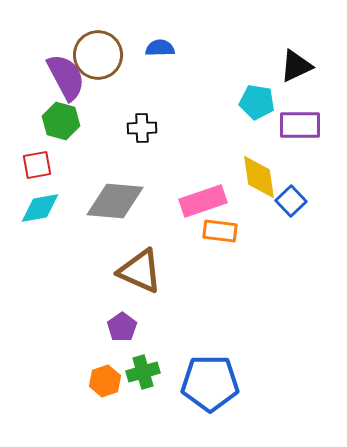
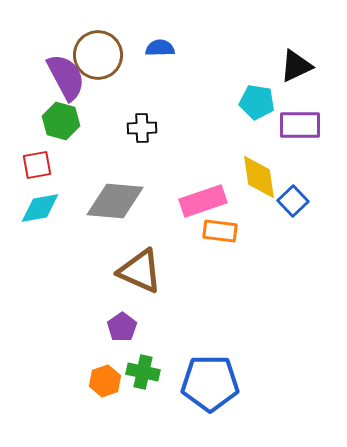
blue square: moved 2 px right
green cross: rotated 28 degrees clockwise
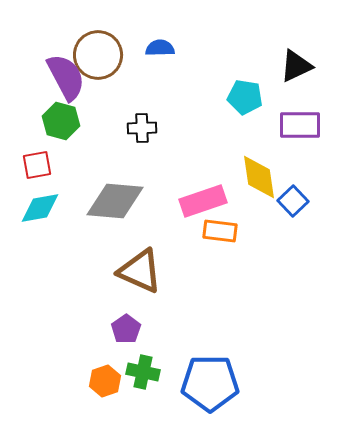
cyan pentagon: moved 12 px left, 5 px up
purple pentagon: moved 4 px right, 2 px down
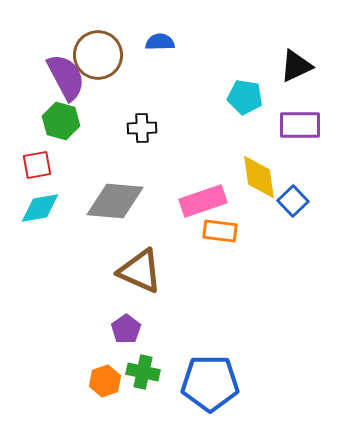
blue semicircle: moved 6 px up
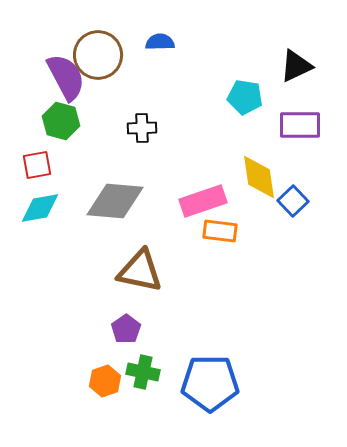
brown triangle: rotated 12 degrees counterclockwise
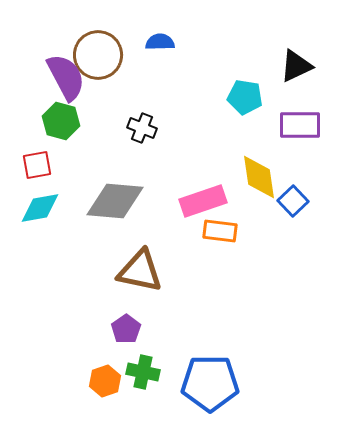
black cross: rotated 24 degrees clockwise
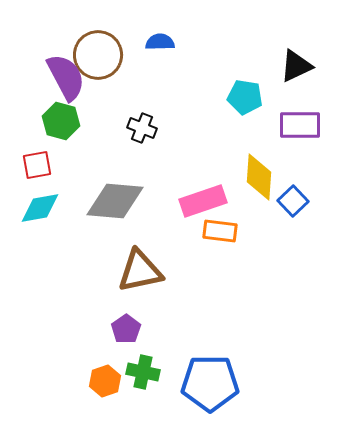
yellow diamond: rotated 12 degrees clockwise
brown triangle: rotated 24 degrees counterclockwise
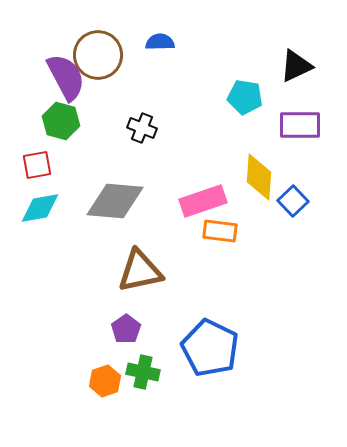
blue pentagon: moved 35 px up; rotated 26 degrees clockwise
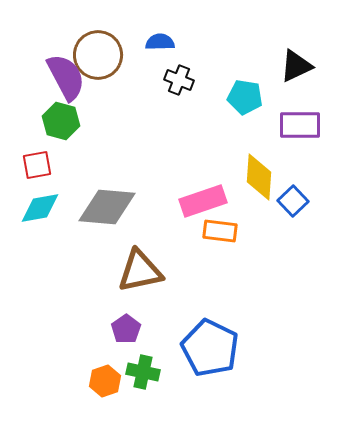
black cross: moved 37 px right, 48 px up
gray diamond: moved 8 px left, 6 px down
